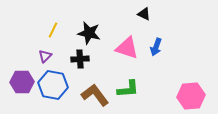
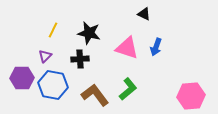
purple hexagon: moved 4 px up
green L-shape: rotated 35 degrees counterclockwise
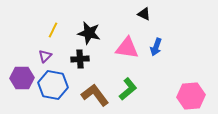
pink triangle: rotated 10 degrees counterclockwise
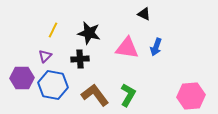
green L-shape: moved 6 px down; rotated 20 degrees counterclockwise
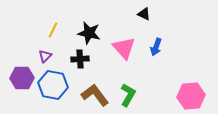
pink triangle: moved 3 px left; rotated 40 degrees clockwise
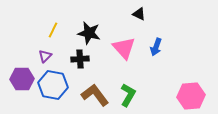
black triangle: moved 5 px left
purple hexagon: moved 1 px down
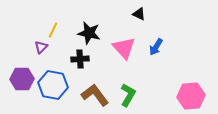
blue arrow: rotated 12 degrees clockwise
purple triangle: moved 4 px left, 9 px up
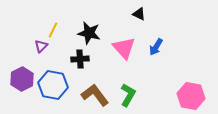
purple triangle: moved 1 px up
purple hexagon: rotated 25 degrees counterclockwise
pink hexagon: rotated 16 degrees clockwise
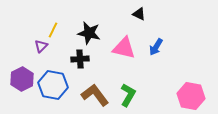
pink triangle: rotated 35 degrees counterclockwise
